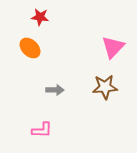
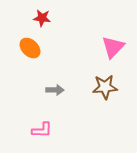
red star: moved 2 px right, 1 px down
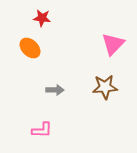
pink triangle: moved 3 px up
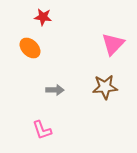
red star: moved 1 px right, 1 px up
pink L-shape: rotated 70 degrees clockwise
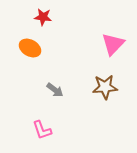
orange ellipse: rotated 15 degrees counterclockwise
gray arrow: rotated 36 degrees clockwise
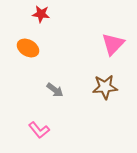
red star: moved 2 px left, 3 px up
orange ellipse: moved 2 px left
pink L-shape: moved 3 px left; rotated 20 degrees counterclockwise
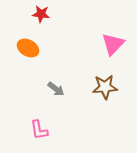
gray arrow: moved 1 px right, 1 px up
pink L-shape: rotated 30 degrees clockwise
